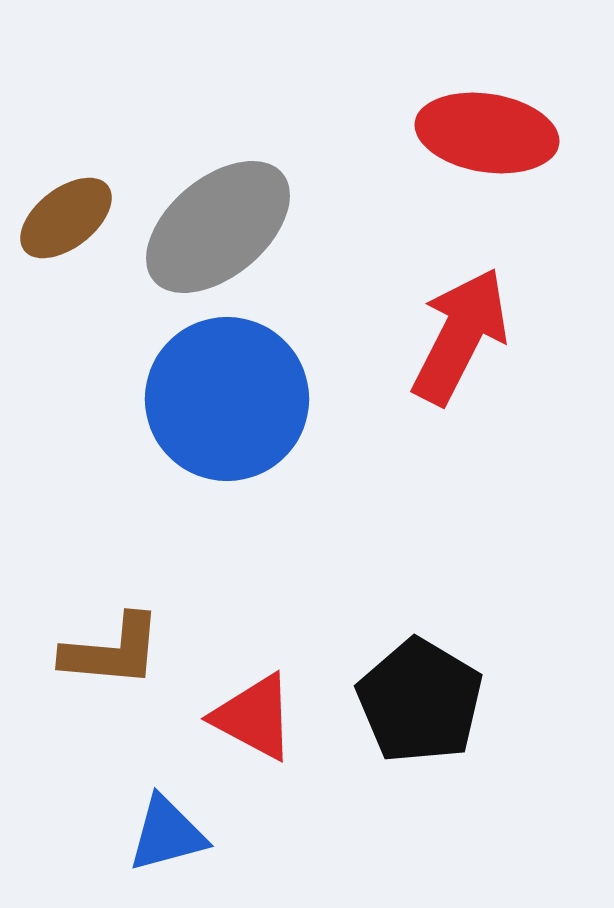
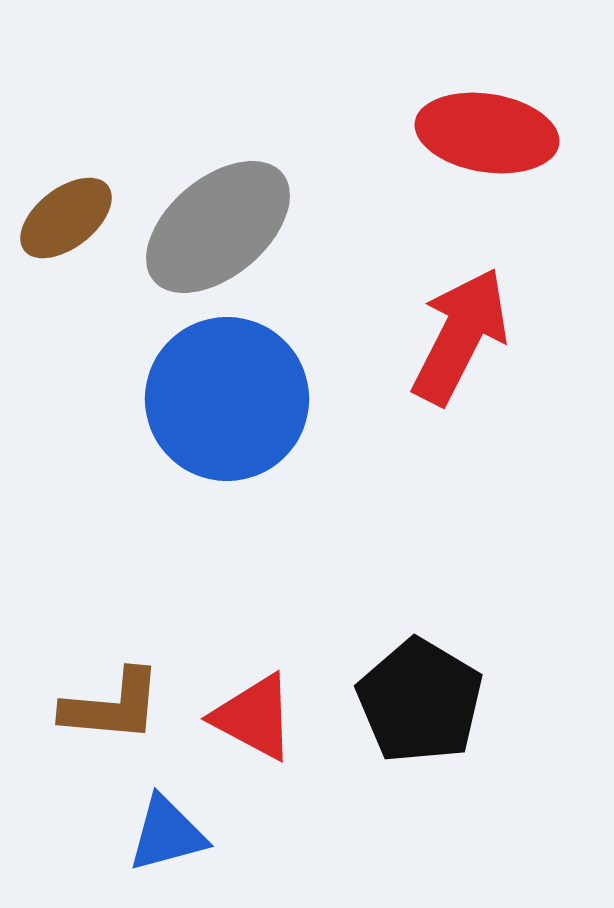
brown L-shape: moved 55 px down
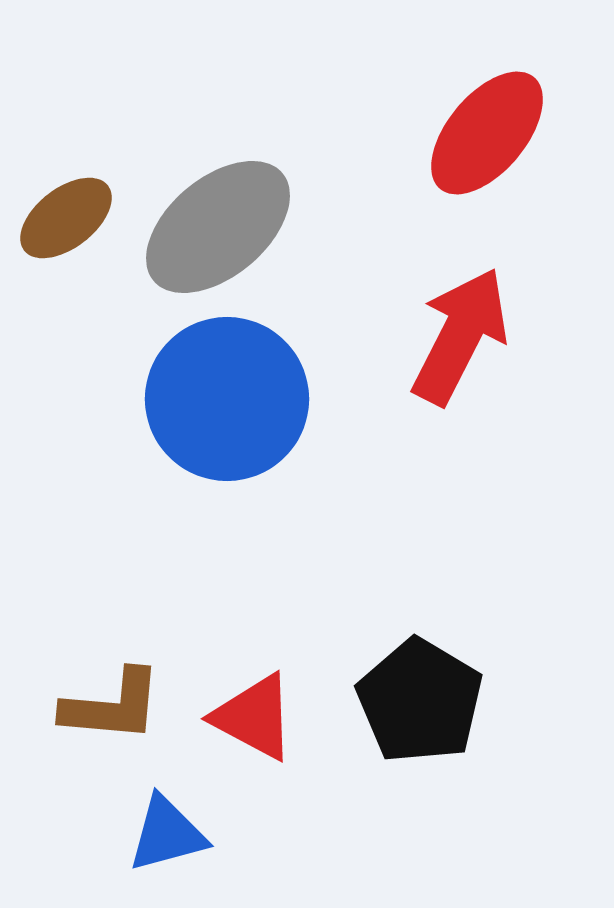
red ellipse: rotated 59 degrees counterclockwise
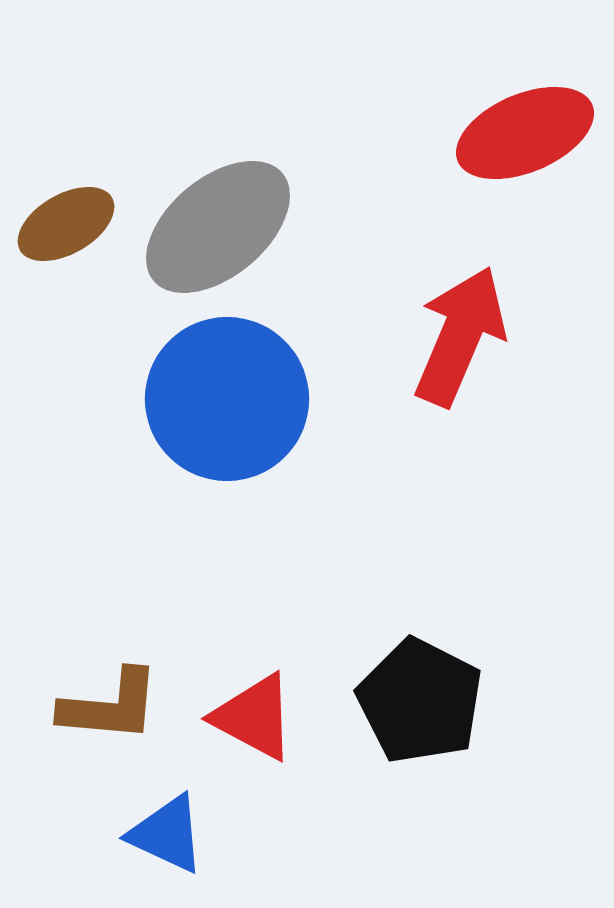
red ellipse: moved 38 px right; rotated 27 degrees clockwise
brown ellipse: moved 6 px down; rotated 8 degrees clockwise
red arrow: rotated 4 degrees counterclockwise
black pentagon: rotated 4 degrees counterclockwise
brown L-shape: moved 2 px left
blue triangle: rotated 40 degrees clockwise
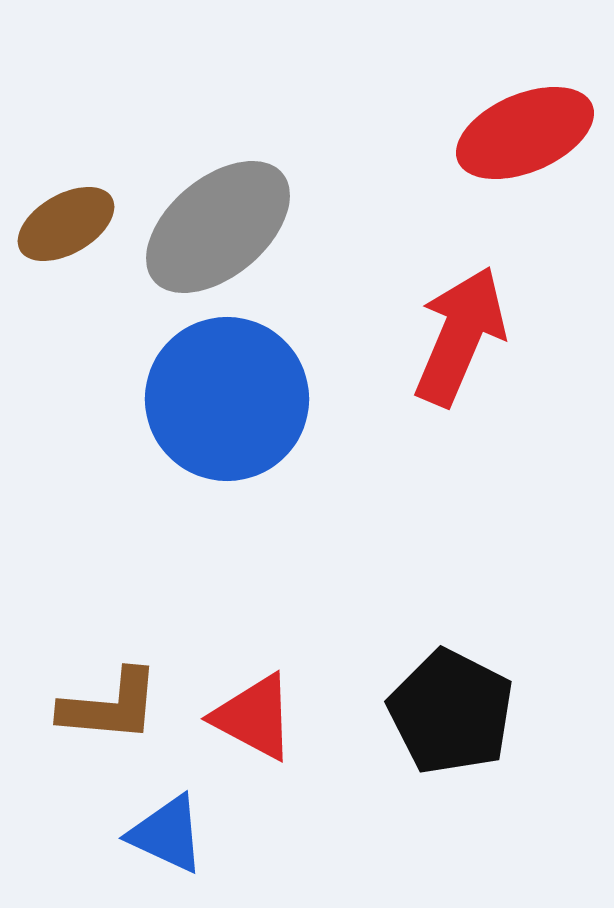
black pentagon: moved 31 px right, 11 px down
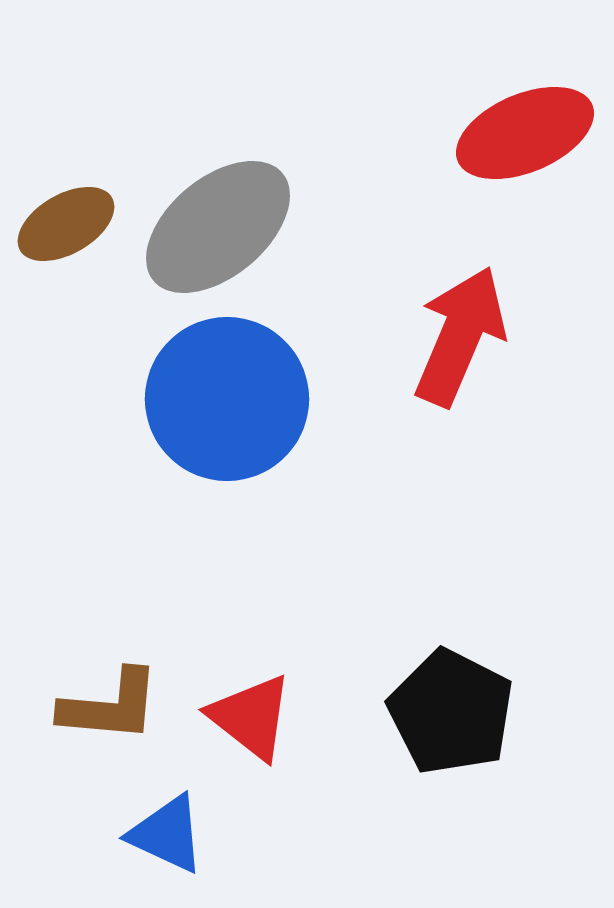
red triangle: moved 3 px left; rotated 10 degrees clockwise
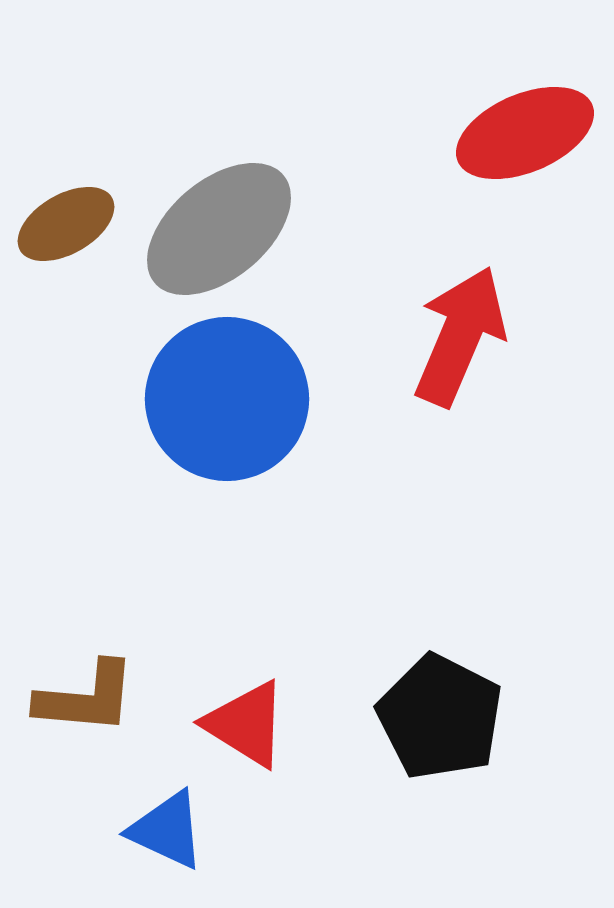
gray ellipse: moved 1 px right, 2 px down
brown L-shape: moved 24 px left, 8 px up
black pentagon: moved 11 px left, 5 px down
red triangle: moved 5 px left, 7 px down; rotated 6 degrees counterclockwise
blue triangle: moved 4 px up
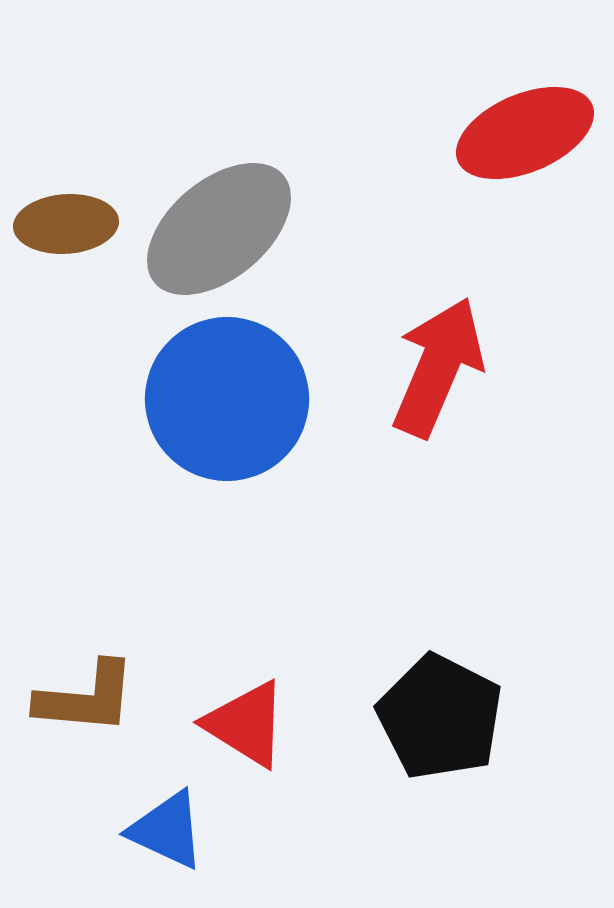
brown ellipse: rotated 26 degrees clockwise
red arrow: moved 22 px left, 31 px down
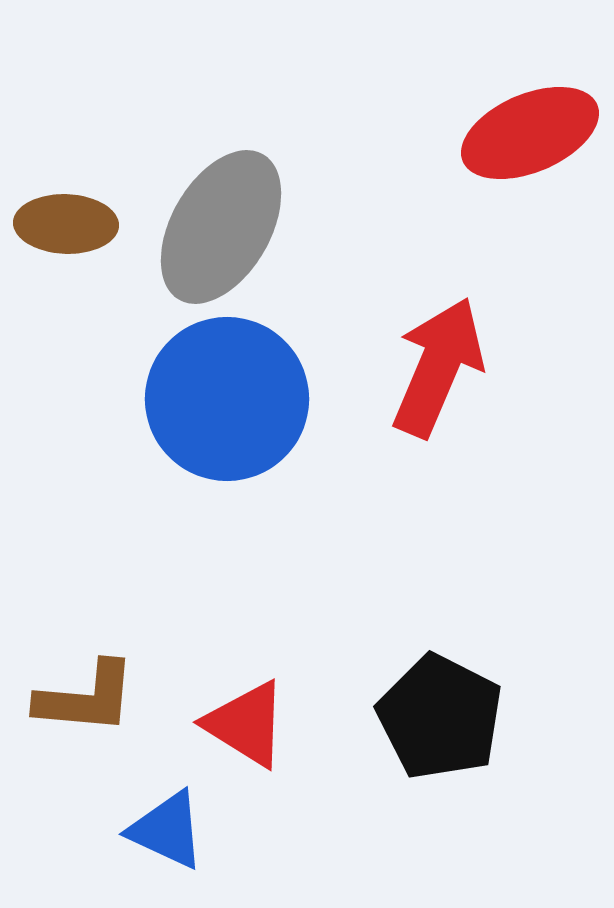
red ellipse: moved 5 px right
brown ellipse: rotated 6 degrees clockwise
gray ellipse: moved 2 px right, 2 px up; rotated 20 degrees counterclockwise
